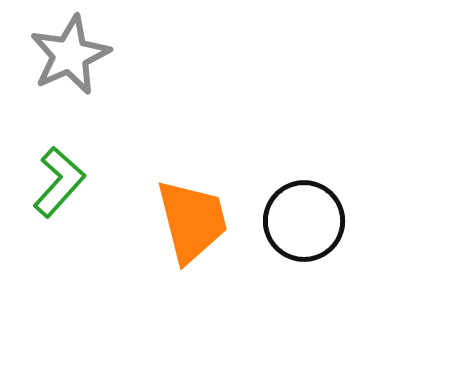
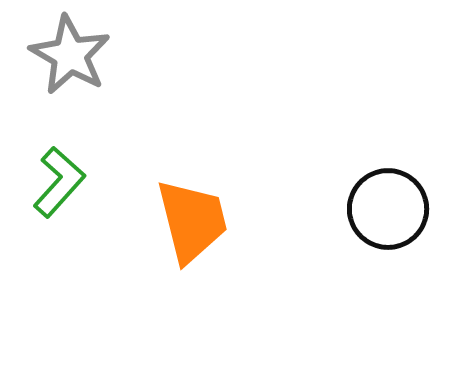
gray star: rotated 18 degrees counterclockwise
black circle: moved 84 px right, 12 px up
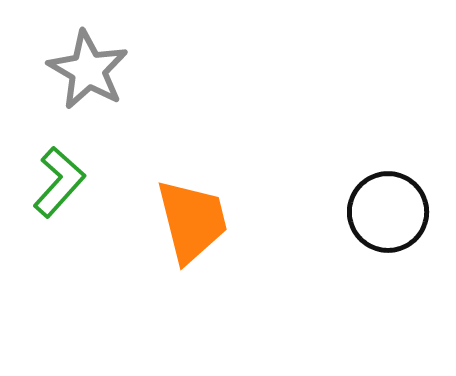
gray star: moved 18 px right, 15 px down
black circle: moved 3 px down
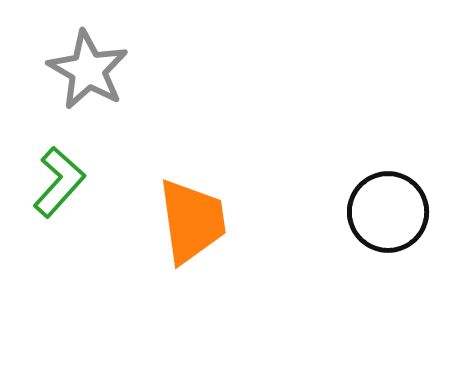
orange trapezoid: rotated 6 degrees clockwise
